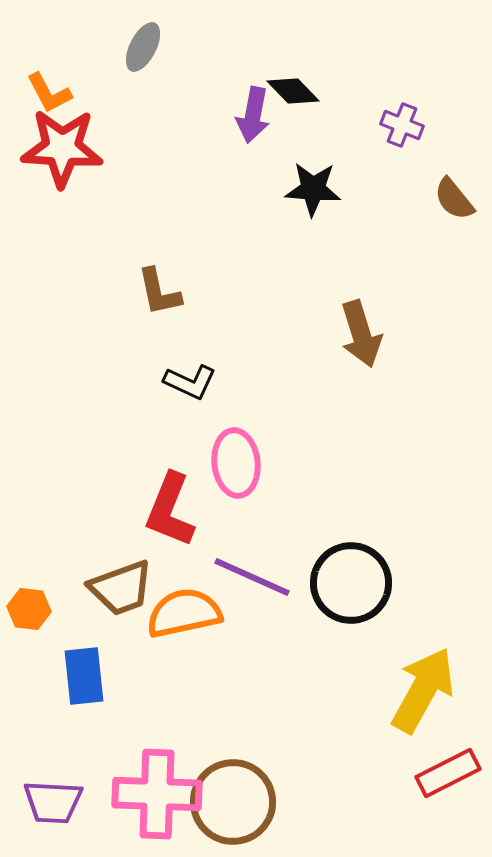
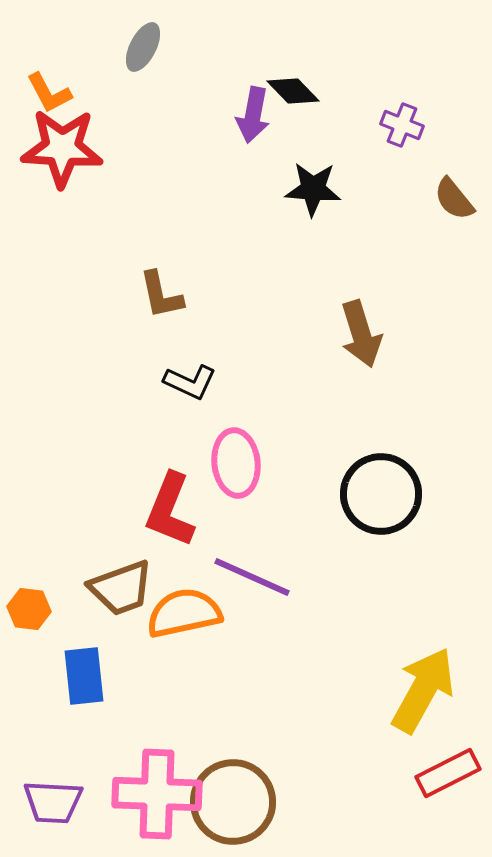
brown L-shape: moved 2 px right, 3 px down
black circle: moved 30 px right, 89 px up
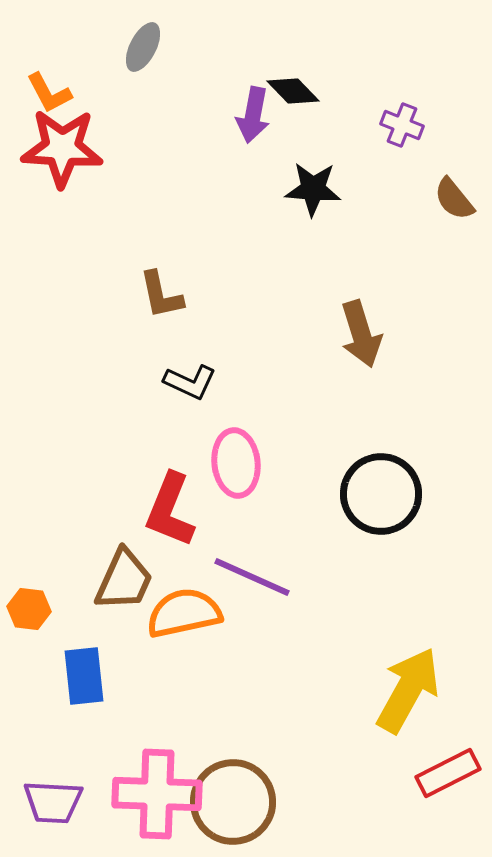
brown trapezoid: moved 3 px right, 8 px up; rotated 46 degrees counterclockwise
yellow arrow: moved 15 px left
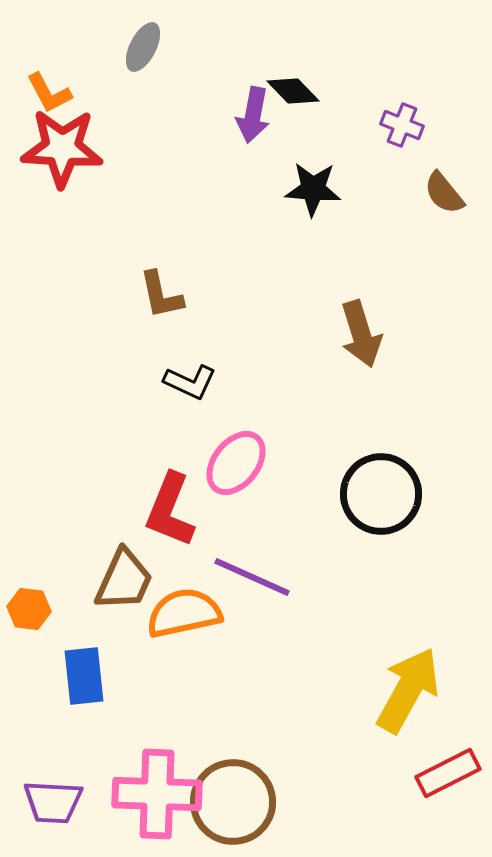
brown semicircle: moved 10 px left, 6 px up
pink ellipse: rotated 44 degrees clockwise
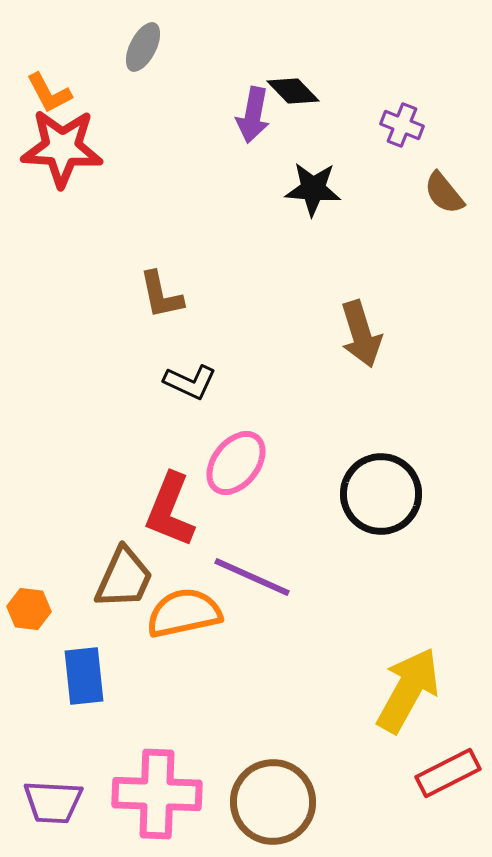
brown trapezoid: moved 2 px up
brown circle: moved 40 px right
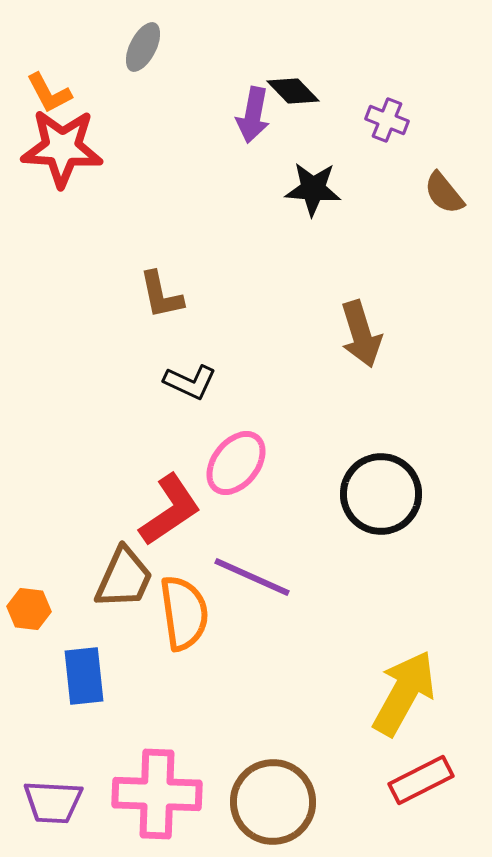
purple cross: moved 15 px left, 5 px up
red L-shape: rotated 146 degrees counterclockwise
orange semicircle: rotated 94 degrees clockwise
yellow arrow: moved 4 px left, 3 px down
red rectangle: moved 27 px left, 7 px down
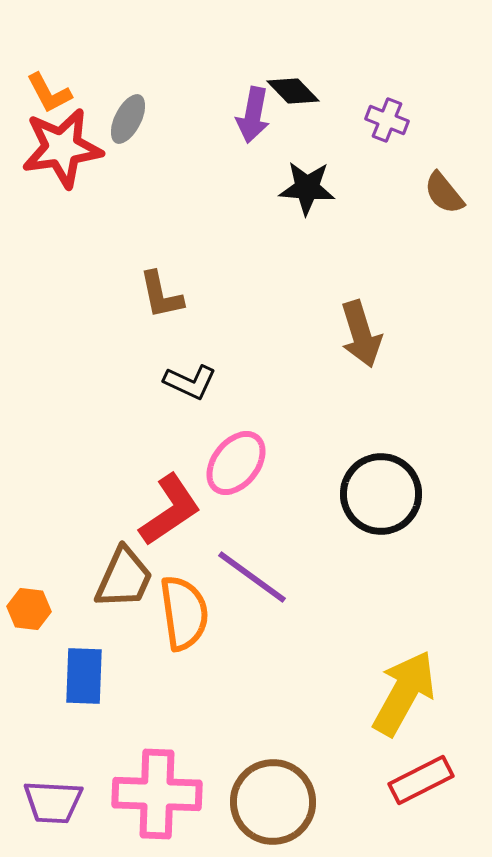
gray ellipse: moved 15 px left, 72 px down
red star: rotated 12 degrees counterclockwise
black star: moved 6 px left, 1 px up
purple line: rotated 12 degrees clockwise
blue rectangle: rotated 8 degrees clockwise
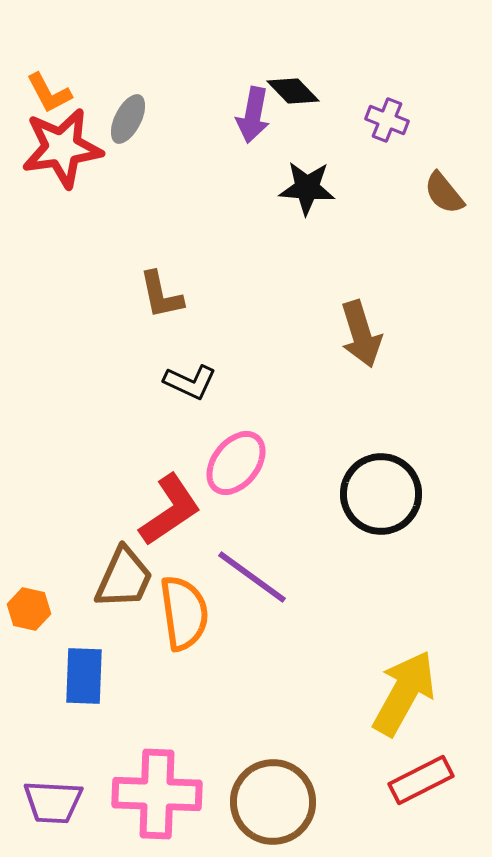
orange hexagon: rotated 6 degrees clockwise
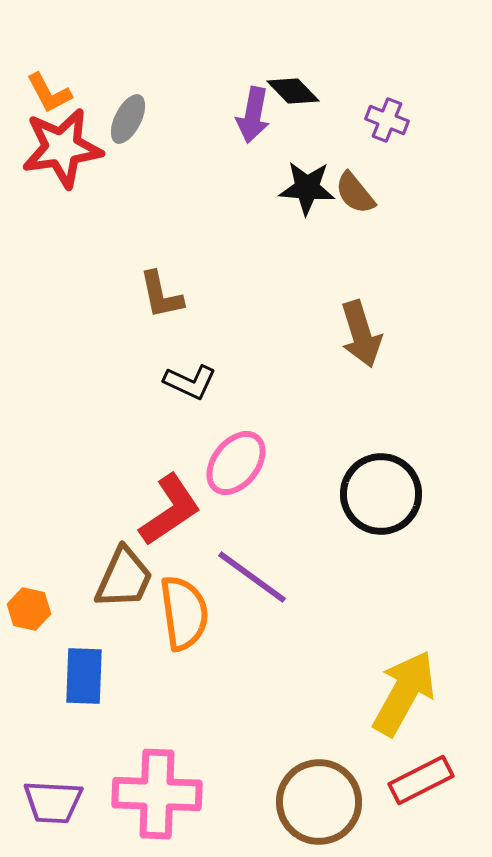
brown semicircle: moved 89 px left
brown circle: moved 46 px right
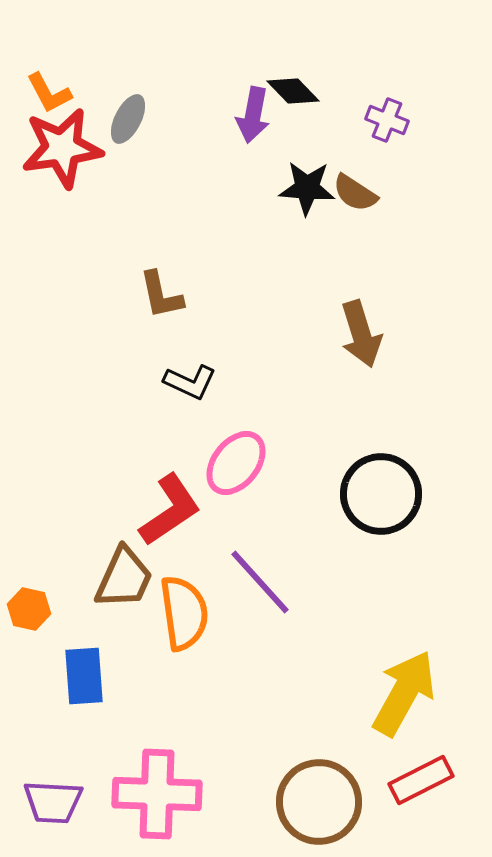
brown semicircle: rotated 18 degrees counterclockwise
purple line: moved 8 px right, 5 px down; rotated 12 degrees clockwise
blue rectangle: rotated 6 degrees counterclockwise
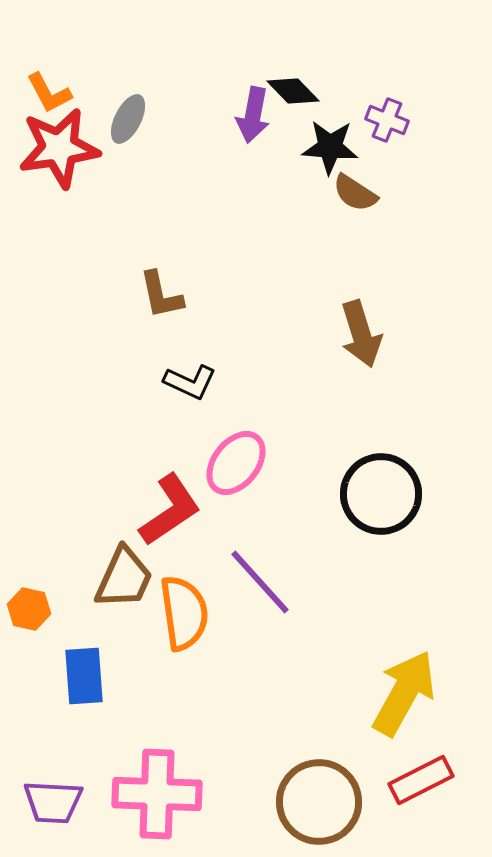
red star: moved 3 px left
black star: moved 23 px right, 41 px up
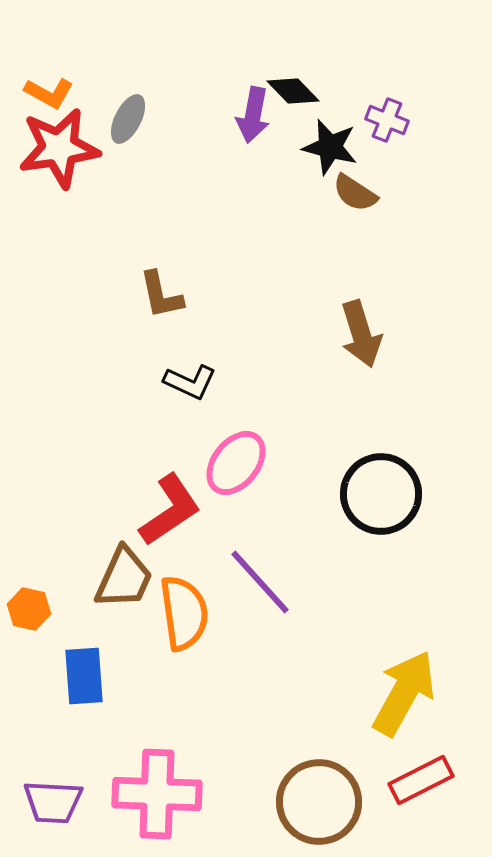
orange L-shape: rotated 33 degrees counterclockwise
black star: rotated 10 degrees clockwise
